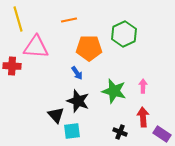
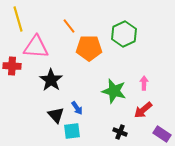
orange line: moved 6 px down; rotated 63 degrees clockwise
blue arrow: moved 35 px down
pink arrow: moved 1 px right, 3 px up
black star: moved 27 px left, 21 px up; rotated 15 degrees clockwise
red arrow: moved 7 px up; rotated 126 degrees counterclockwise
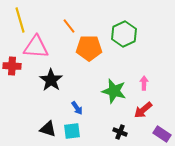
yellow line: moved 2 px right, 1 px down
black triangle: moved 8 px left, 14 px down; rotated 30 degrees counterclockwise
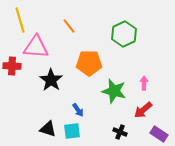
orange pentagon: moved 15 px down
blue arrow: moved 1 px right, 2 px down
purple rectangle: moved 3 px left
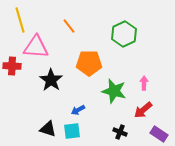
blue arrow: rotated 96 degrees clockwise
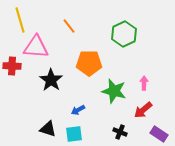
cyan square: moved 2 px right, 3 px down
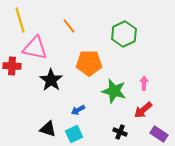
pink triangle: moved 1 px left, 1 px down; rotated 8 degrees clockwise
cyan square: rotated 18 degrees counterclockwise
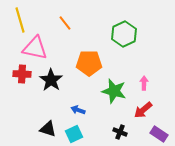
orange line: moved 4 px left, 3 px up
red cross: moved 10 px right, 8 px down
blue arrow: rotated 48 degrees clockwise
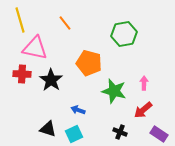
green hexagon: rotated 15 degrees clockwise
orange pentagon: rotated 15 degrees clockwise
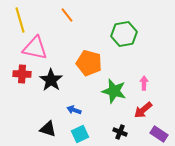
orange line: moved 2 px right, 8 px up
blue arrow: moved 4 px left
cyan square: moved 6 px right
